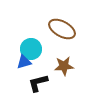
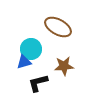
brown ellipse: moved 4 px left, 2 px up
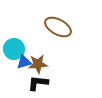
cyan circle: moved 17 px left
brown star: moved 26 px left, 2 px up
black L-shape: rotated 20 degrees clockwise
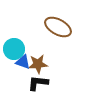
blue triangle: moved 1 px left; rotated 35 degrees clockwise
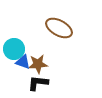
brown ellipse: moved 1 px right, 1 px down
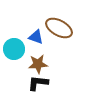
blue triangle: moved 13 px right, 25 px up
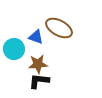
black L-shape: moved 1 px right, 2 px up
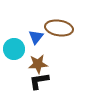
brown ellipse: rotated 20 degrees counterclockwise
blue triangle: rotated 49 degrees clockwise
black L-shape: rotated 15 degrees counterclockwise
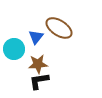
brown ellipse: rotated 24 degrees clockwise
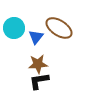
cyan circle: moved 21 px up
